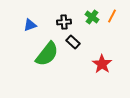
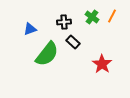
blue triangle: moved 4 px down
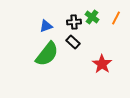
orange line: moved 4 px right, 2 px down
black cross: moved 10 px right
blue triangle: moved 16 px right, 3 px up
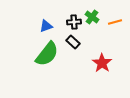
orange line: moved 1 px left, 4 px down; rotated 48 degrees clockwise
red star: moved 1 px up
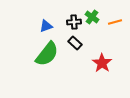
black rectangle: moved 2 px right, 1 px down
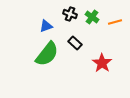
black cross: moved 4 px left, 8 px up; rotated 24 degrees clockwise
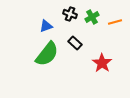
green cross: rotated 24 degrees clockwise
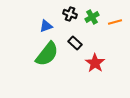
red star: moved 7 px left
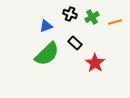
green semicircle: rotated 8 degrees clockwise
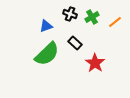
orange line: rotated 24 degrees counterclockwise
